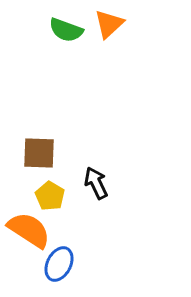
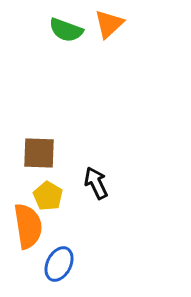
yellow pentagon: moved 2 px left
orange semicircle: moved 1 px left, 4 px up; rotated 48 degrees clockwise
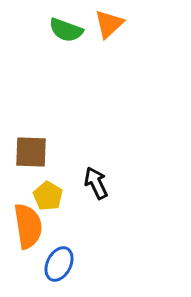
brown square: moved 8 px left, 1 px up
